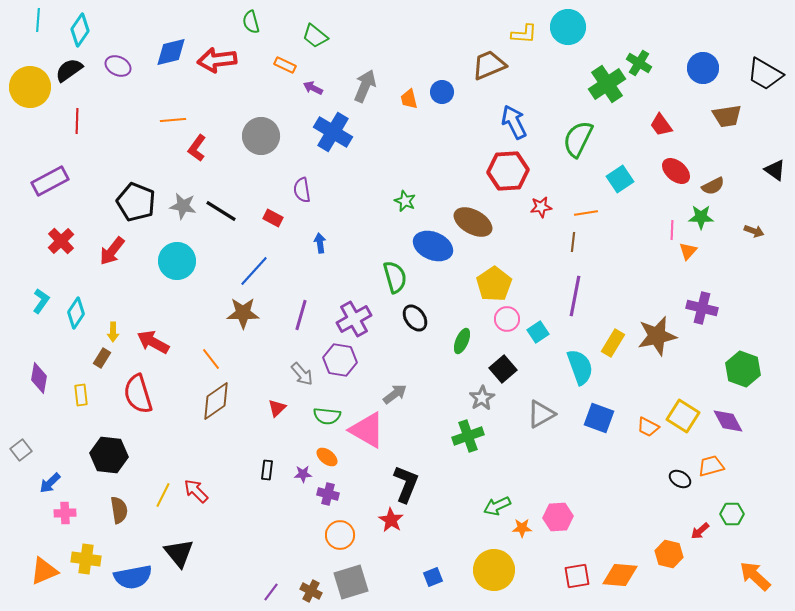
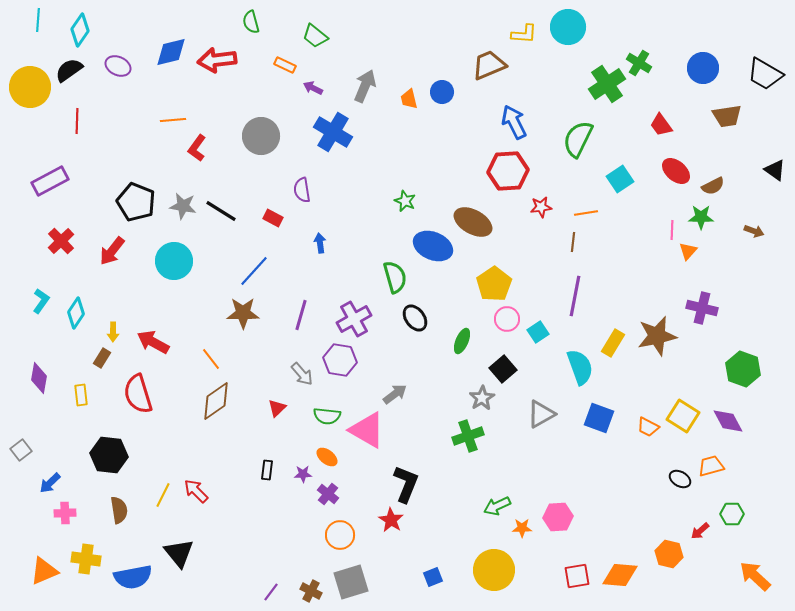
cyan circle at (177, 261): moved 3 px left
purple cross at (328, 494): rotated 25 degrees clockwise
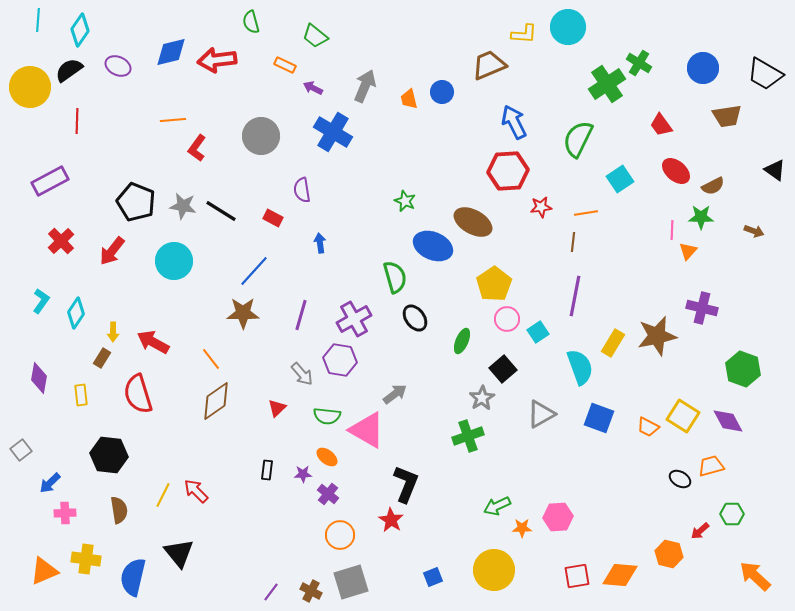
blue semicircle at (133, 577): rotated 114 degrees clockwise
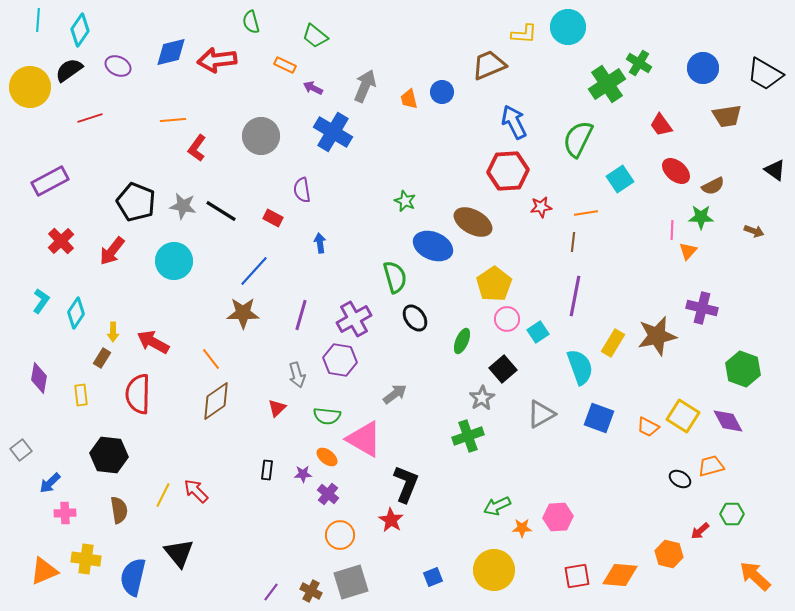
red line at (77, 121): moved 13 px right, 3 px up; rotated 70 degrees clockwise
gray arrow at (302, 374): moved 5 px left, 1 px down; rotated 25 degrees clockwise
red semicircle at (138, 394): rotated 18 degrees clockwise
pink triangle at (367, 430): moved 3 px left, 9 px down
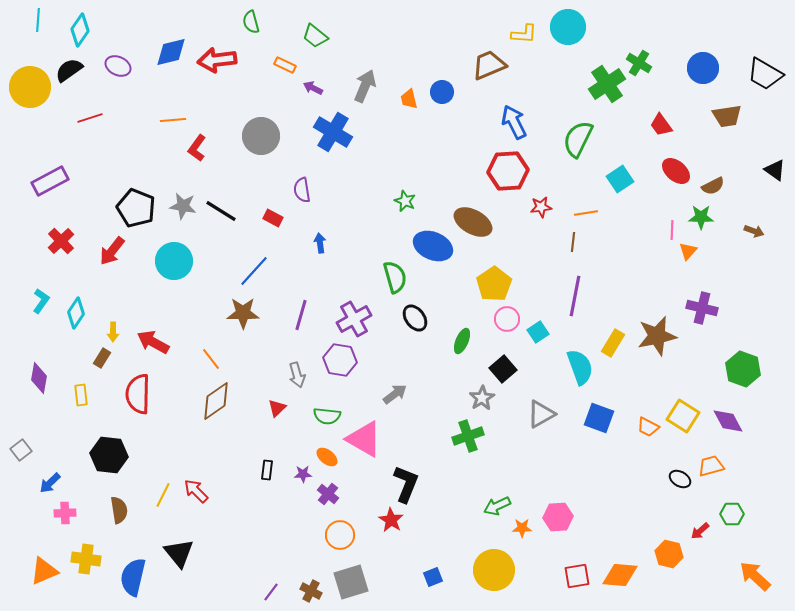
black pentagon at (136, 202): moved 6 px down
